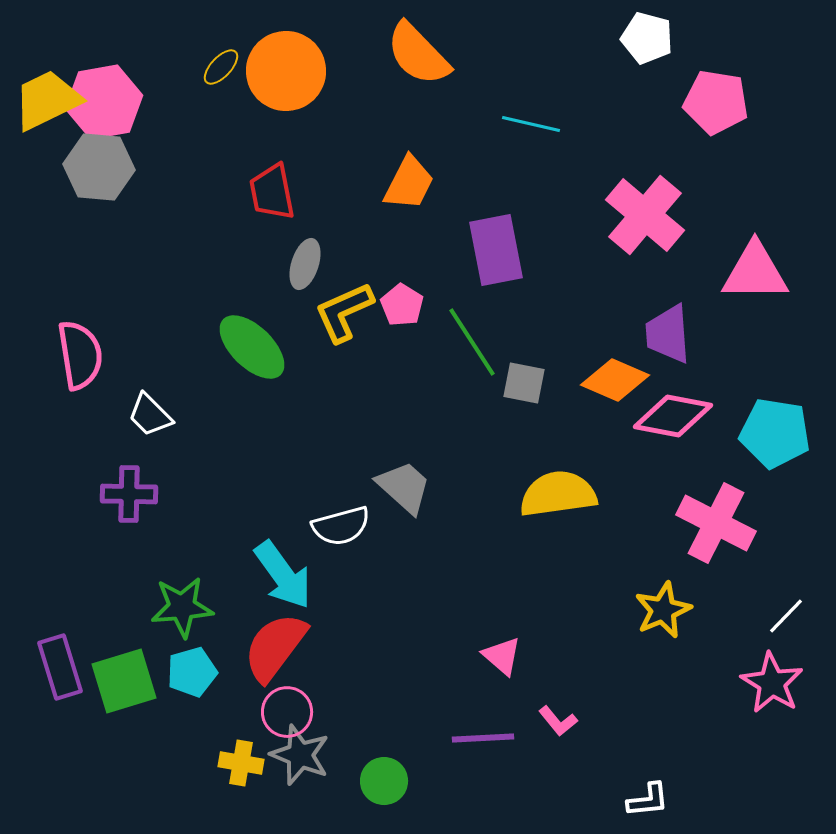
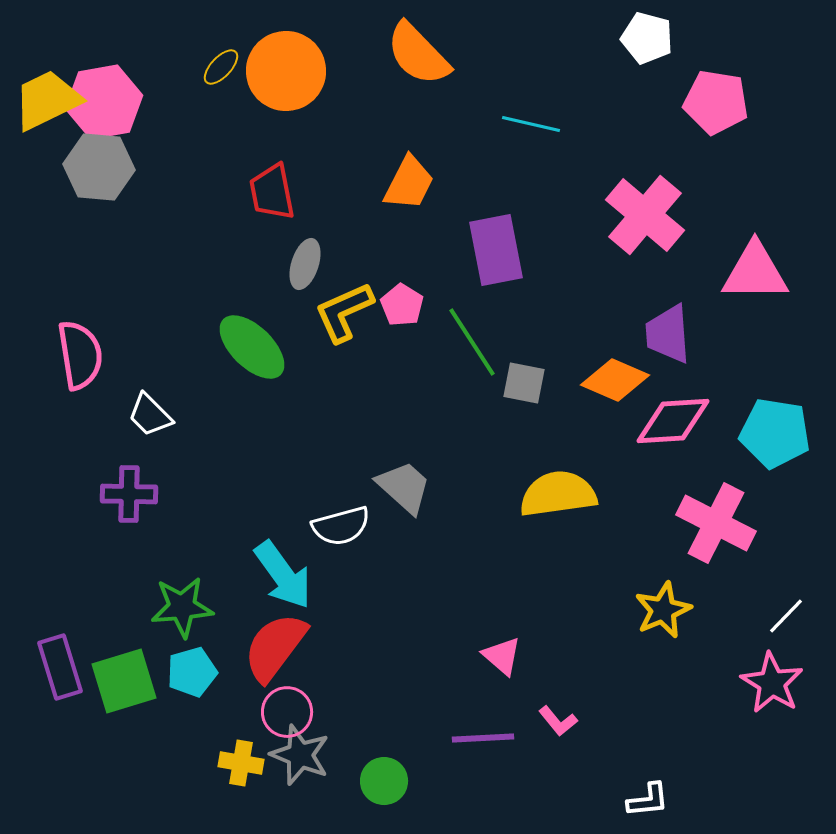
pink diamond at (673, 416): moved 5 px down; rotated 14 degrees counterclockwise
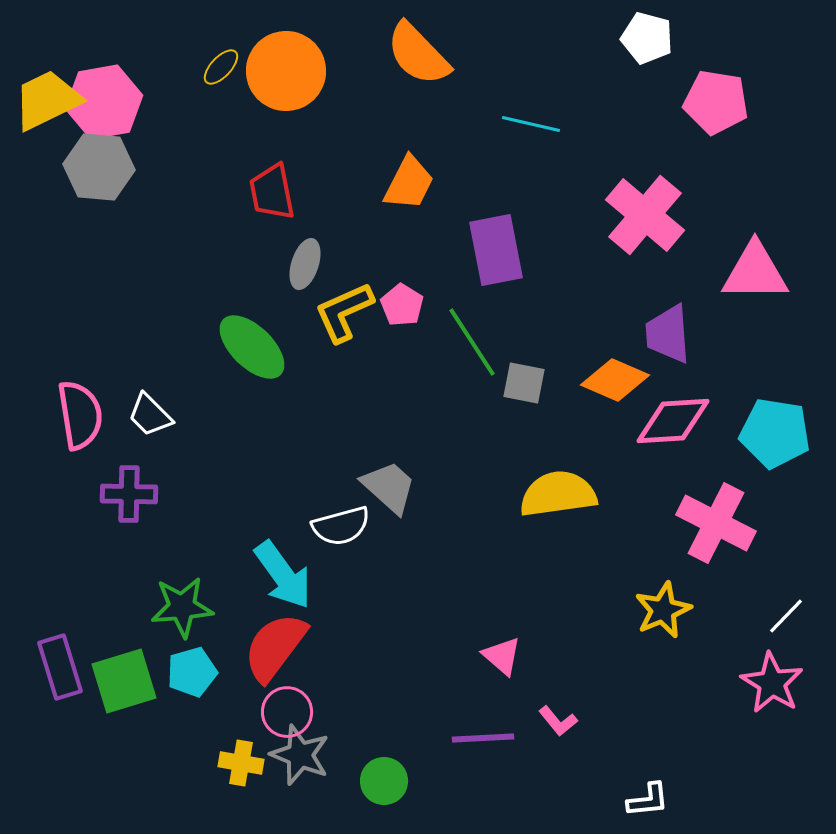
pink semicircle at (80, 355): moved 60 px down
gray trapezoid at (404, 487): moved 15 px left
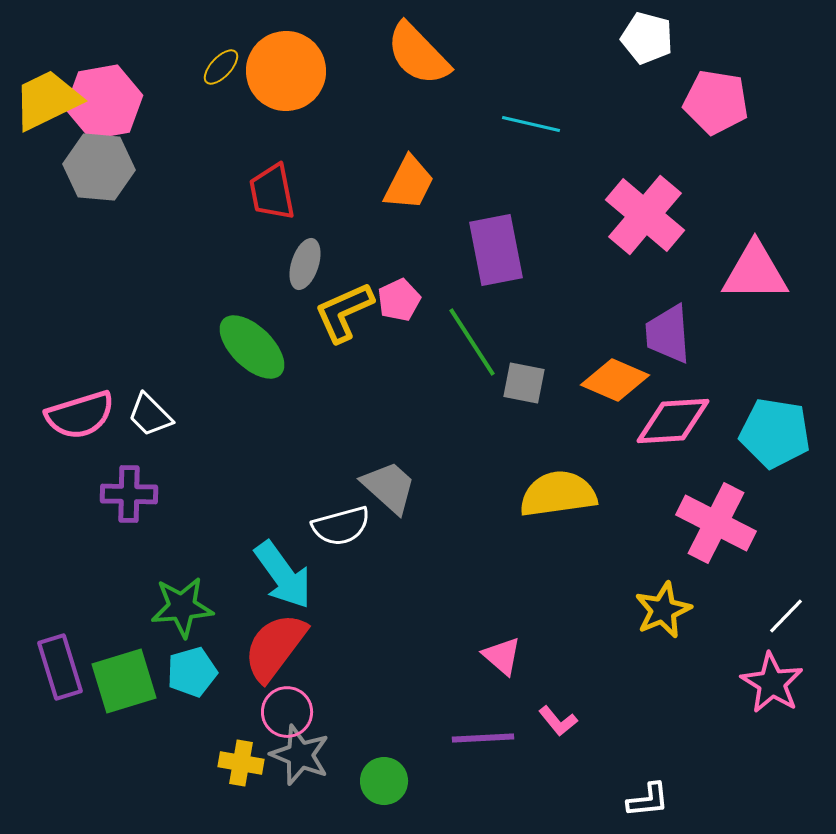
pink pentagon at (402, 305): moved 3 px left, 5 px up; rotated 15 degrees clockwise
pink semicircle at (80, 415): rotated 82 degrees clockwise
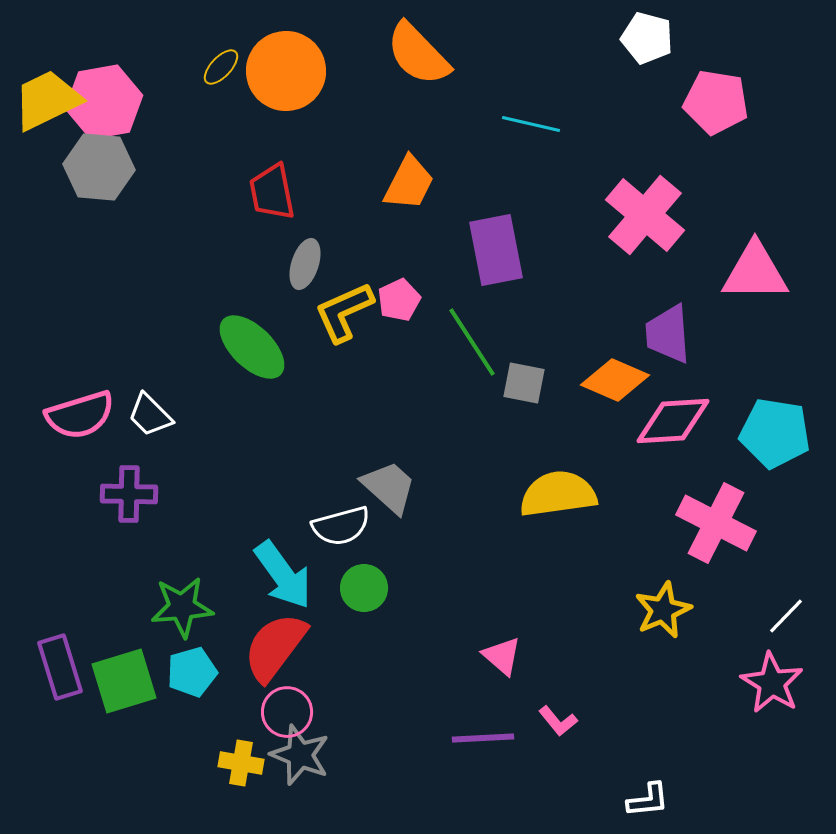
green circle at (384, 781): moved 20 px left, 193 px up
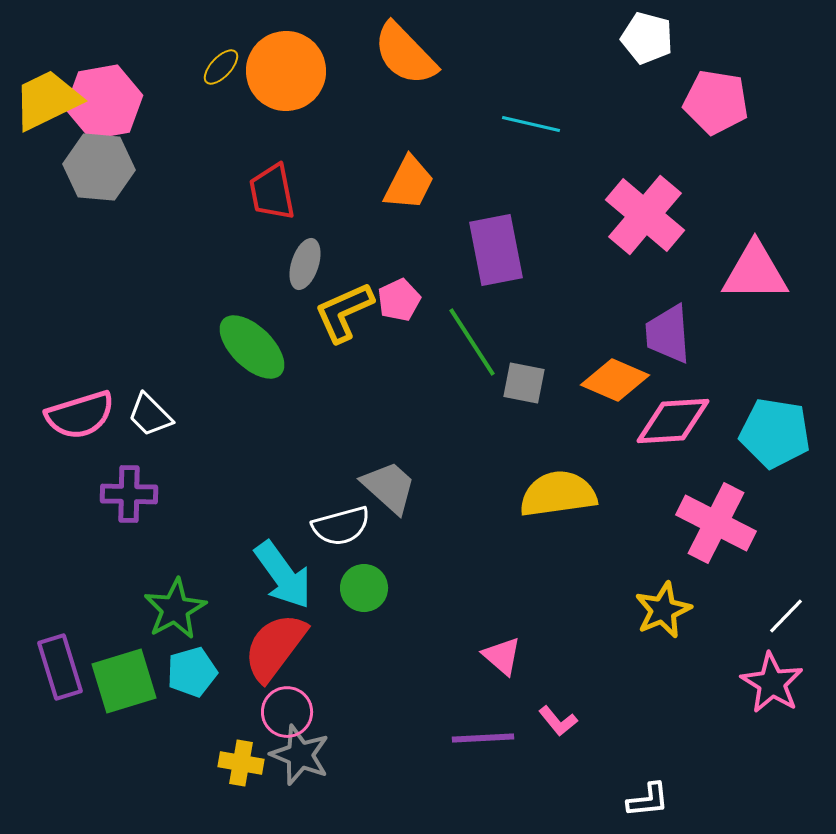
orange semicircle at (418, 54): moved 13 px left
green star at (182, 607): moved 7 px left, 2 px down; rotated 24 degrees counterclockwise
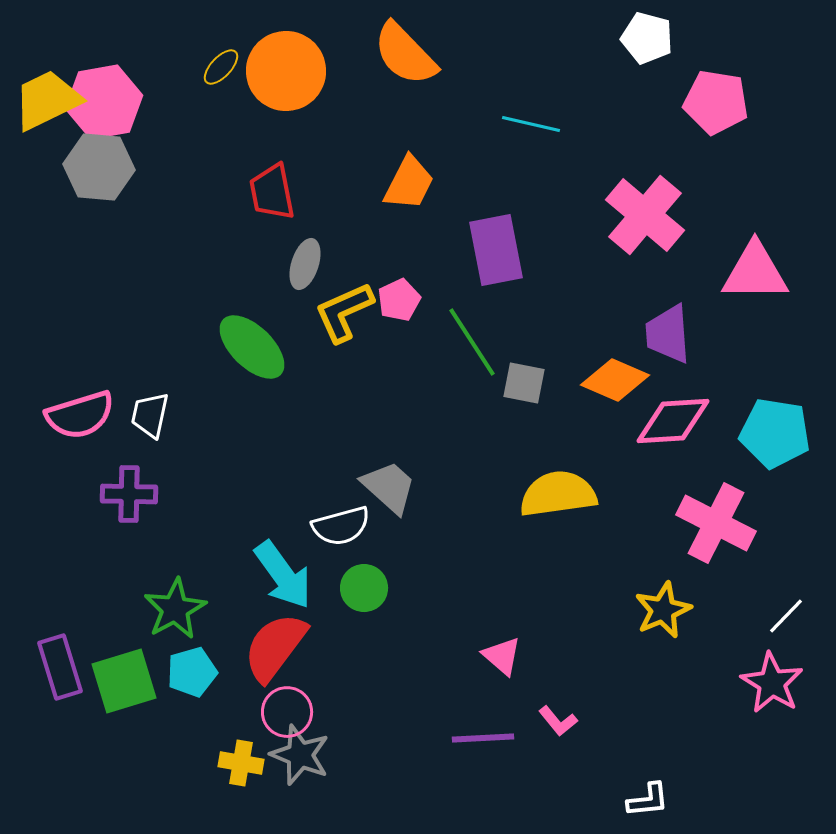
white trapezoid at (150, 415): rotated 57 degrees clockwise
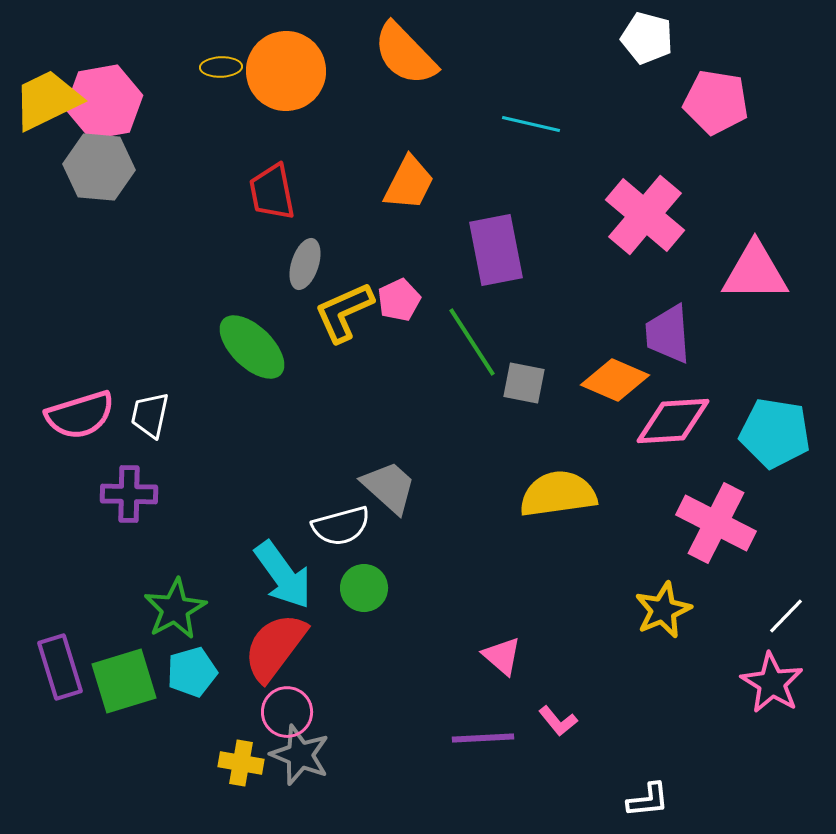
yellow ellipse at (221, 67): rotated 45 degrees clockwise
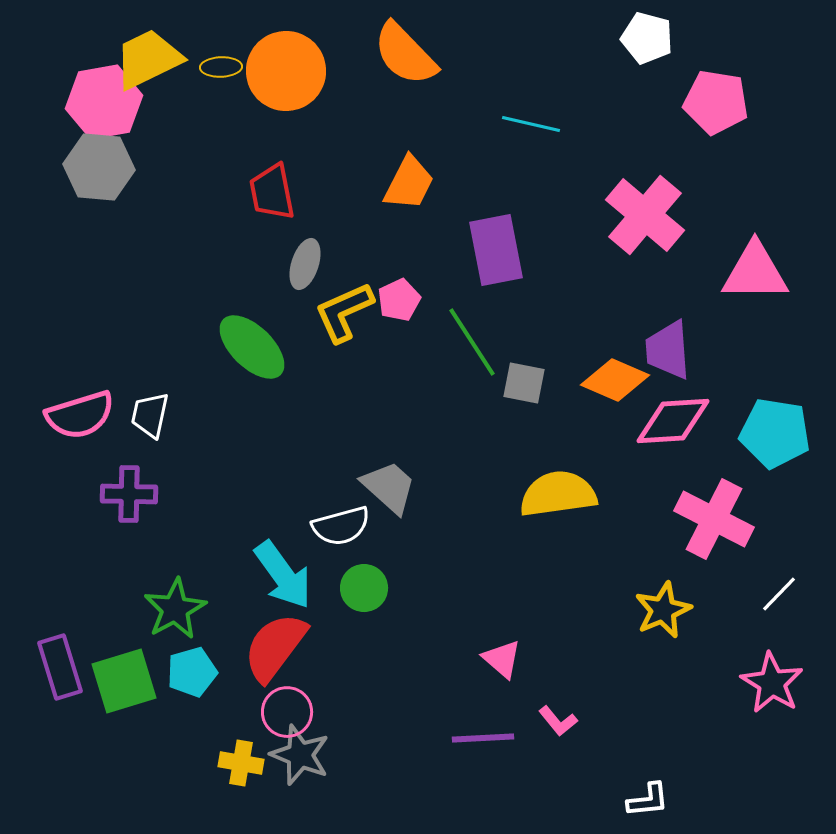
yellow trapezoid at (47, 100): moved 101 px right, 41 px up
purple trapezoid at (668, 334): moved 16 px down
pink cross at (716, 523): moved 2 px left, 4 px up
white line at (786, 616): moved 7 px left, 22 px up
pink triangle at (502, 656): moved 3 px down
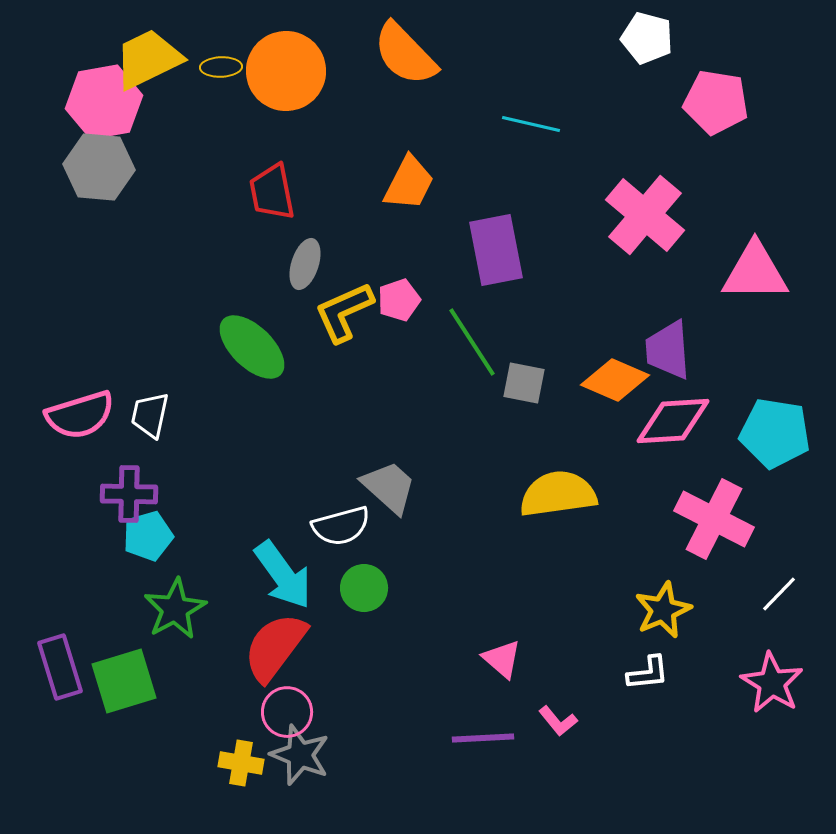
pink pentagon at (399, 300): rotated 6 degrees clockwise
cyan pentagon at (192, 672): moved 44 px left, 136 px up
white L-shape at (648, 800): moved 127 px up
